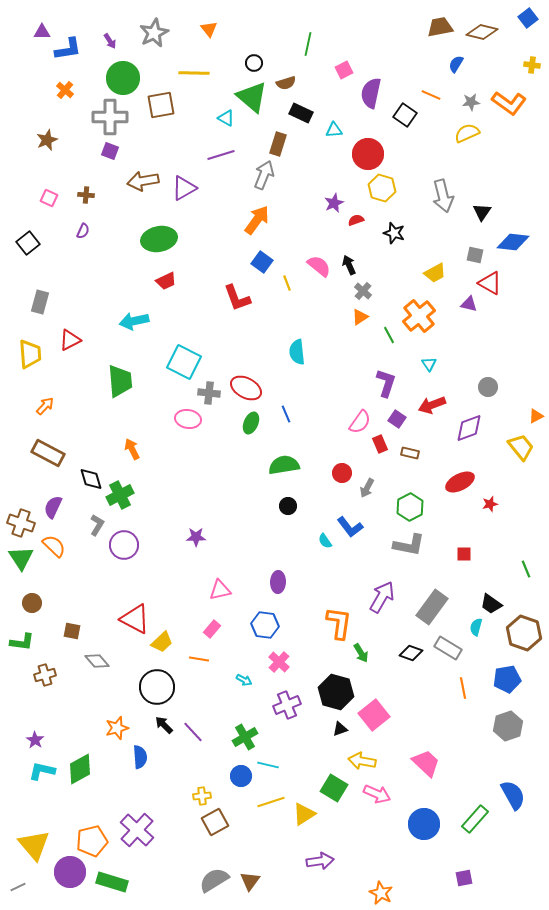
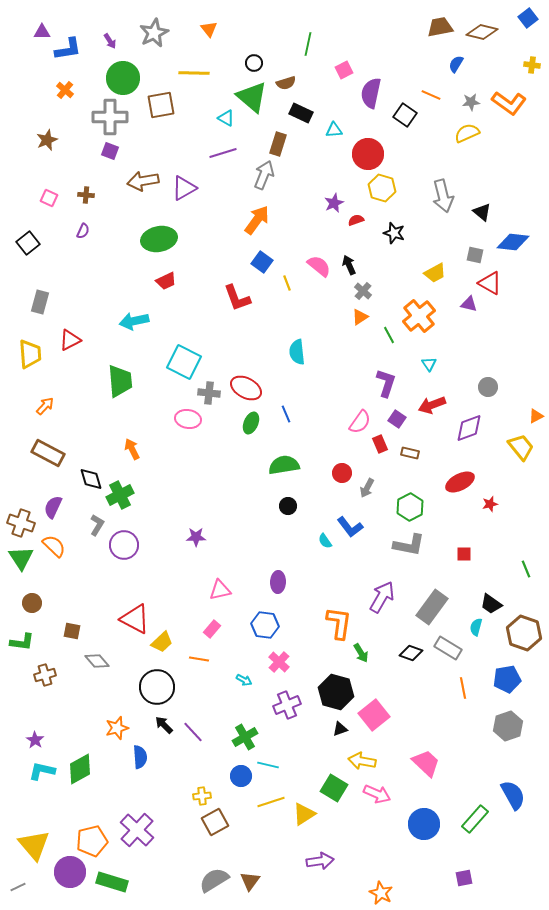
purple line at (221, 155): moved 2 px right, 2 px up
black triangle at (482, 212): rotated 24 degrees counterclockwise
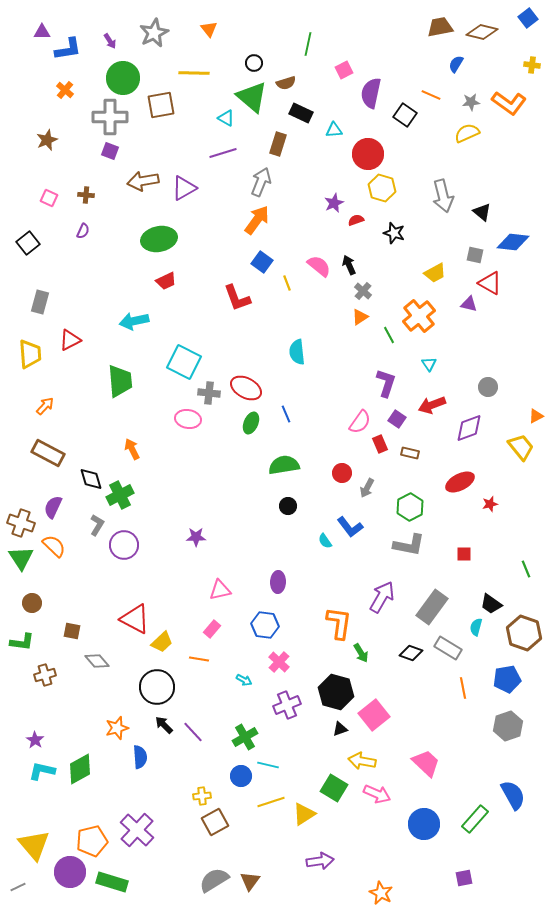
gray arrow at (264, 175): moved 3 px left, 7 px down
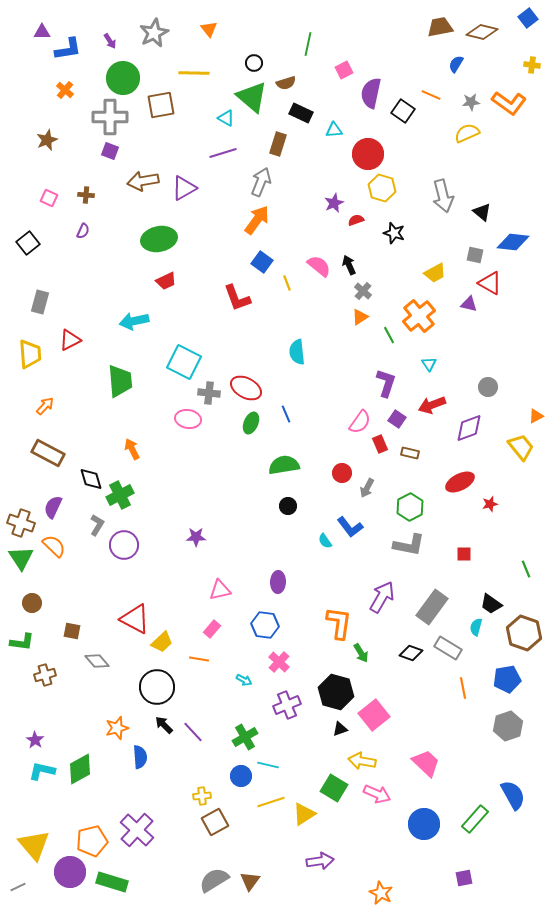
black square at (405, 115): moved 2 px left, 4 px up
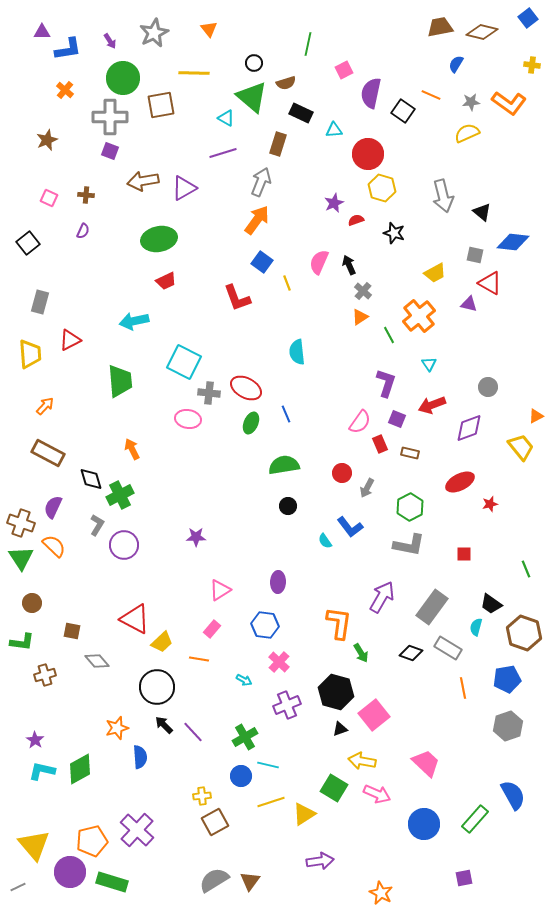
pink semicircle at (319, 266): moved 4 px up; rotated 105 degrees counterclockwise
purple square at (397, 419): rotated 12 degrees counterclockwise
pink triangle at (220, 590): rotated 20 degrees counterclockwise
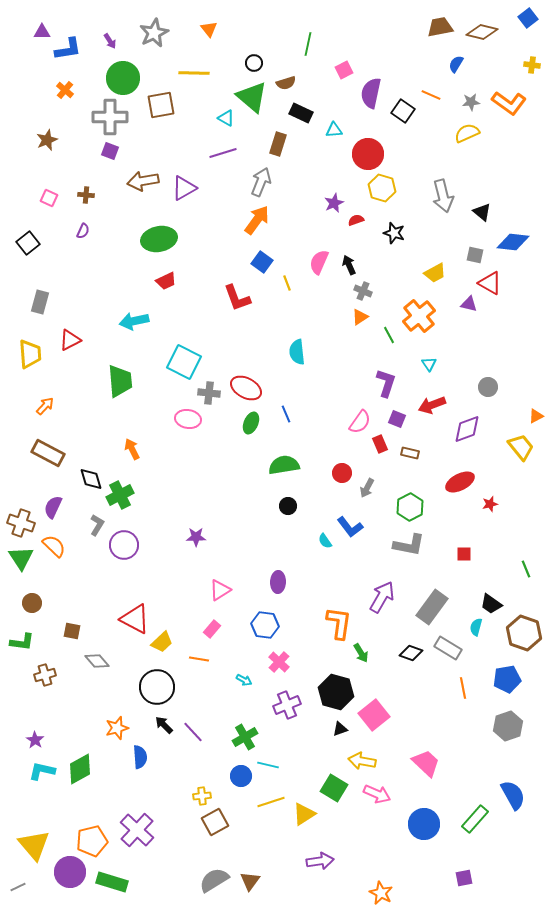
gray cross at (363, 291): rotated 18 degrees counterclockwise
purple diamond at (469, 428): moved 2 px left, 1 px down
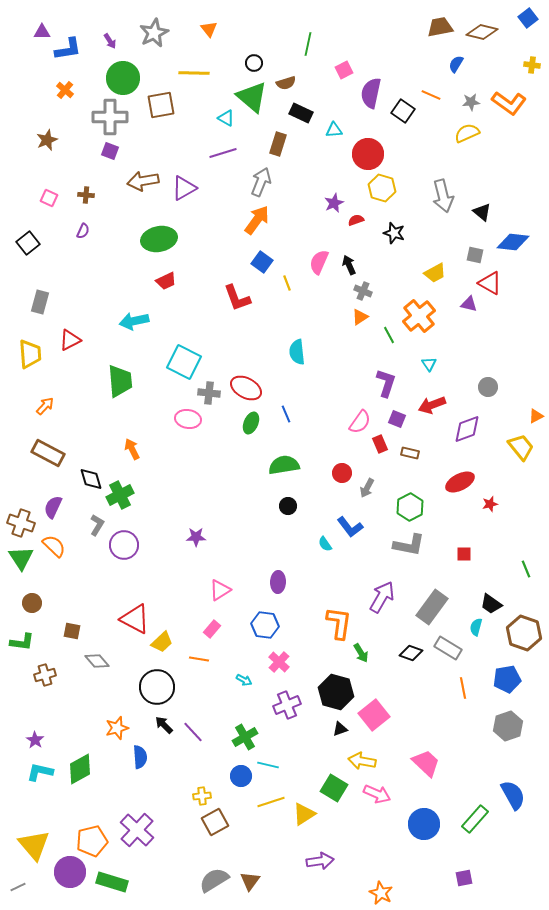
cyan semicircle at (325, 541): moved 3 px down
cyan L-shape at (42, 771): moved 2 px left, 1 px down
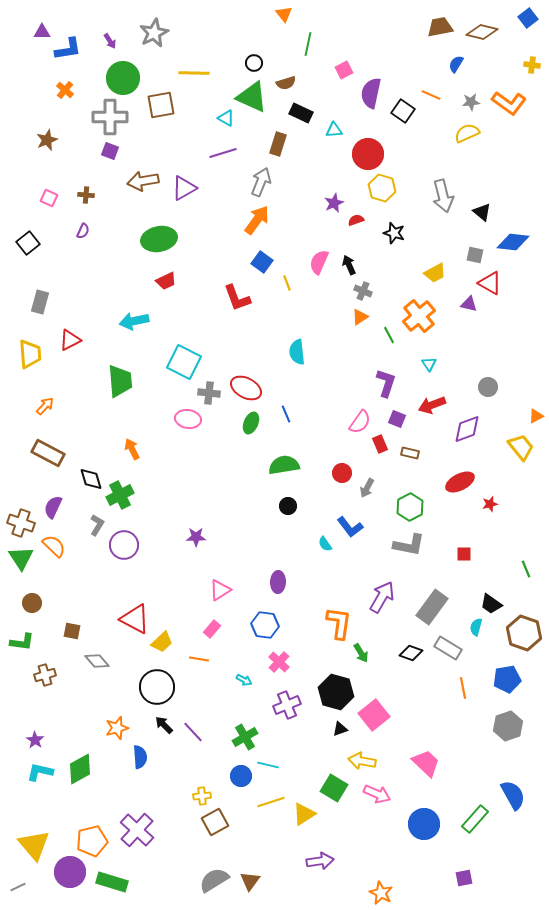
orange triangle at (209, 29): moved 75 px right, 15 px up
green triangle at (252, 97): rotated 16 degrees counterclockwise
